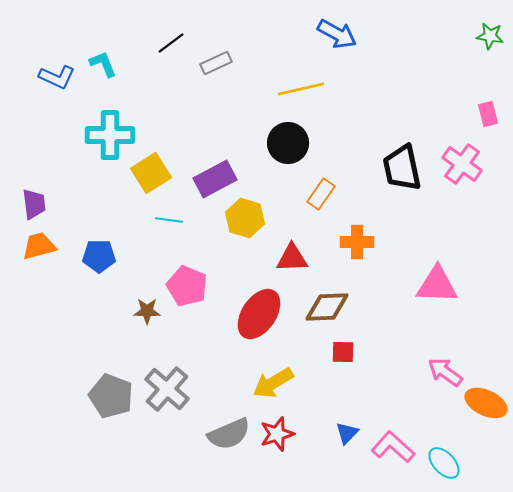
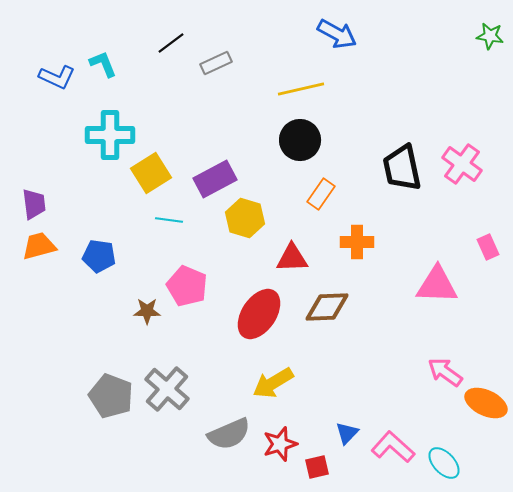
pink rectangle: moved 133 px down; rotated 10 degrees counterclockwise
black circle: moved 12 px right, 3 px up
blue pentagon: rotated 8 degrees clockwise
red square: moved 26 px left, 115 px down; rotated 15 degrees counterclockwise
red star: moved 3 px right, 10 px down
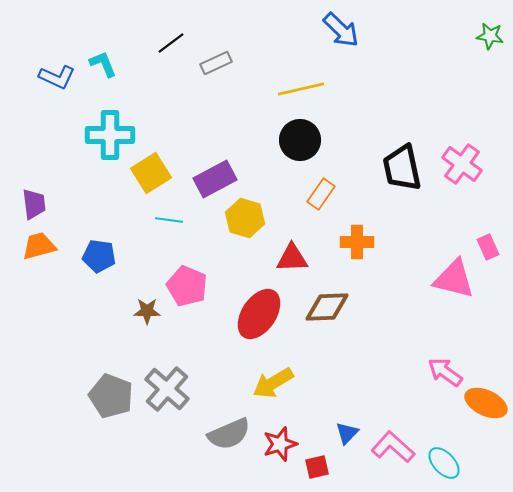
blue arrow: moved 4 px right, 4 px up; rotated 15 degrees clockwise
pink triangle: moved 17 px right, 6 px up; rotated 12 degrees clockwise
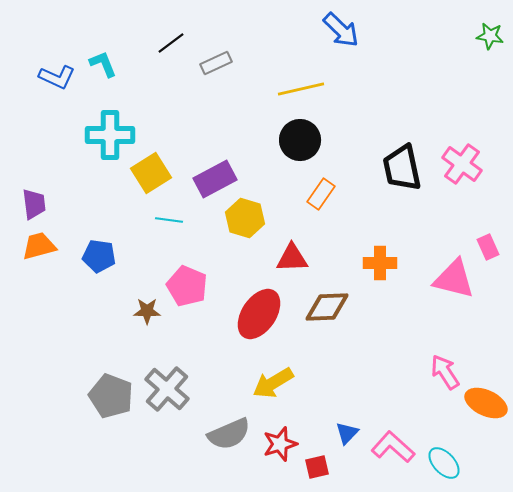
orange cross: moved 23 px right, 21 px down
pink arrow: rotated 21 degrees clockwise
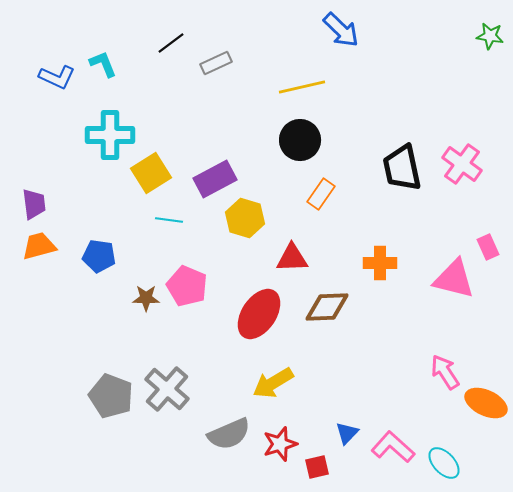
yellow line: moved 1 px right, 2 px up
brown star: moved 1 px left, 13 px up
